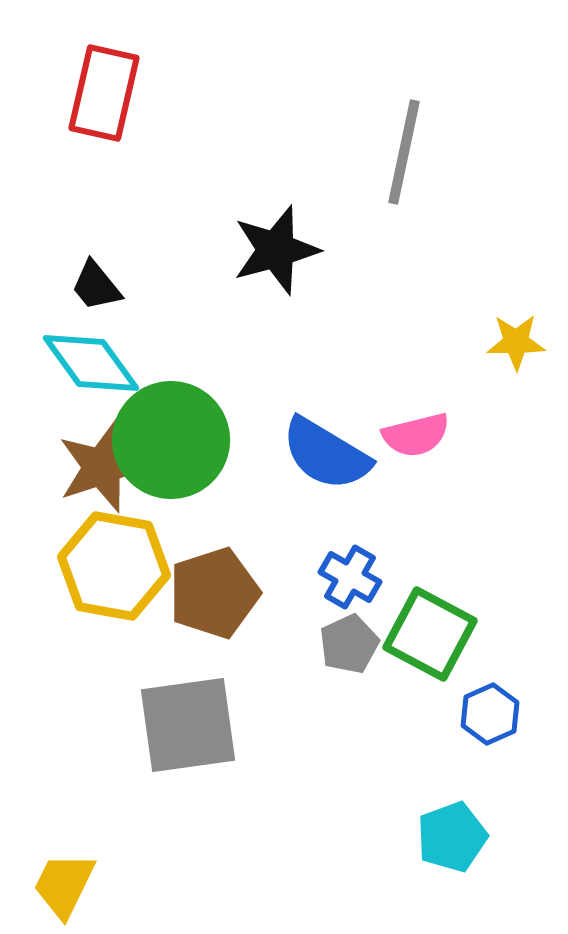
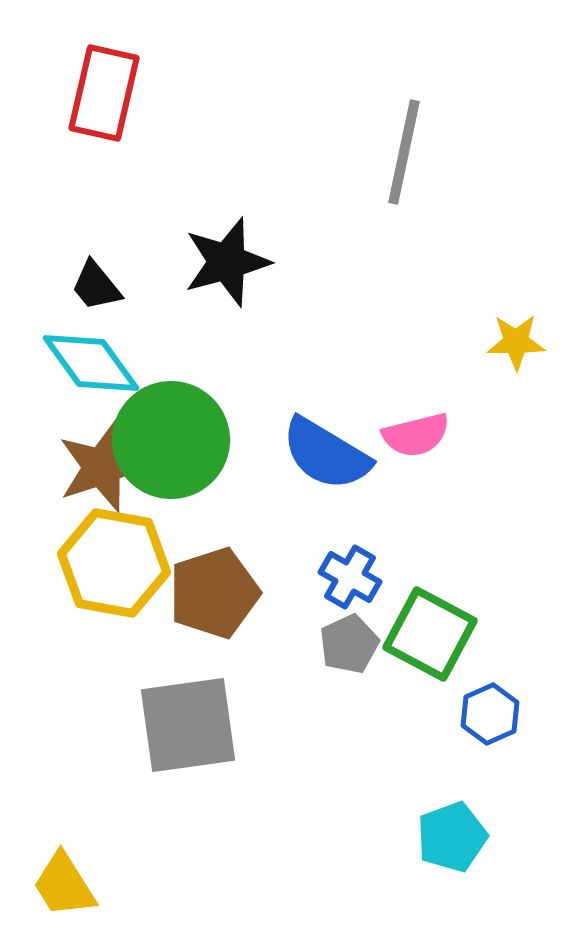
black star: moved 49 px left, 12 px down
yellow hexagon: moved 3 px up
yellow trapezoid: rotated 58 degrees counterclockwise
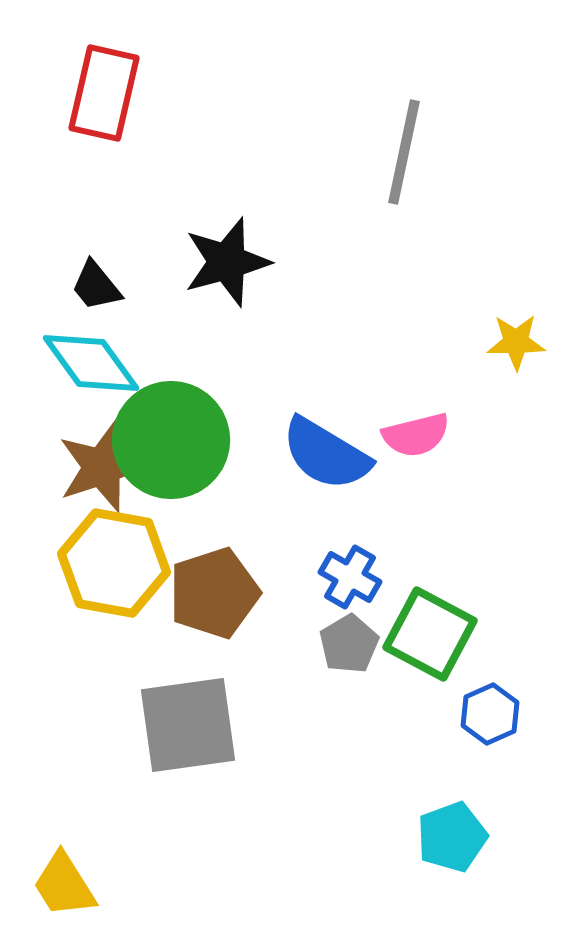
gray pentagon: rotated 6 degrees counterclockwise
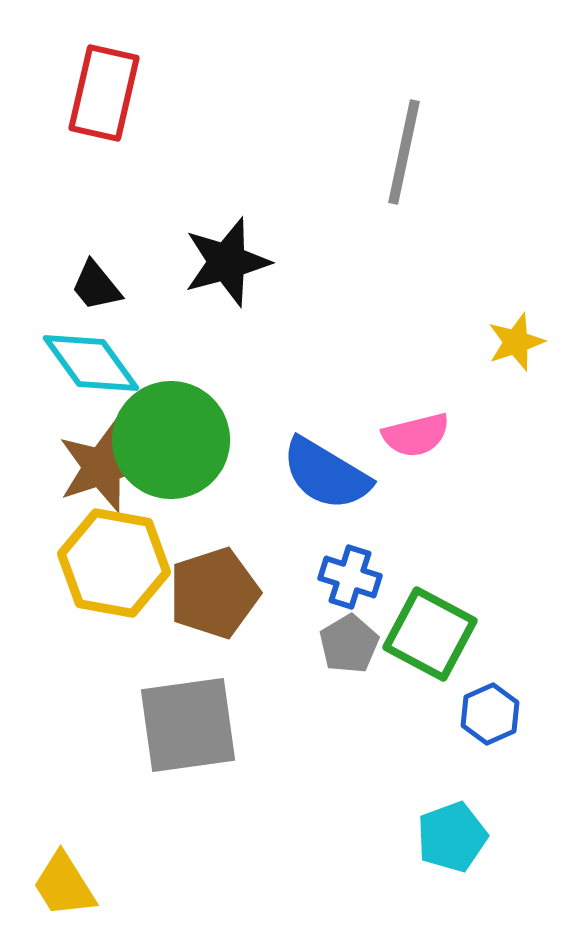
yellow star: rotated 18 degrees counterclockwise
blue semicircle: moved 20 px down
blue cross: rotated 12 degrees counterclockwise
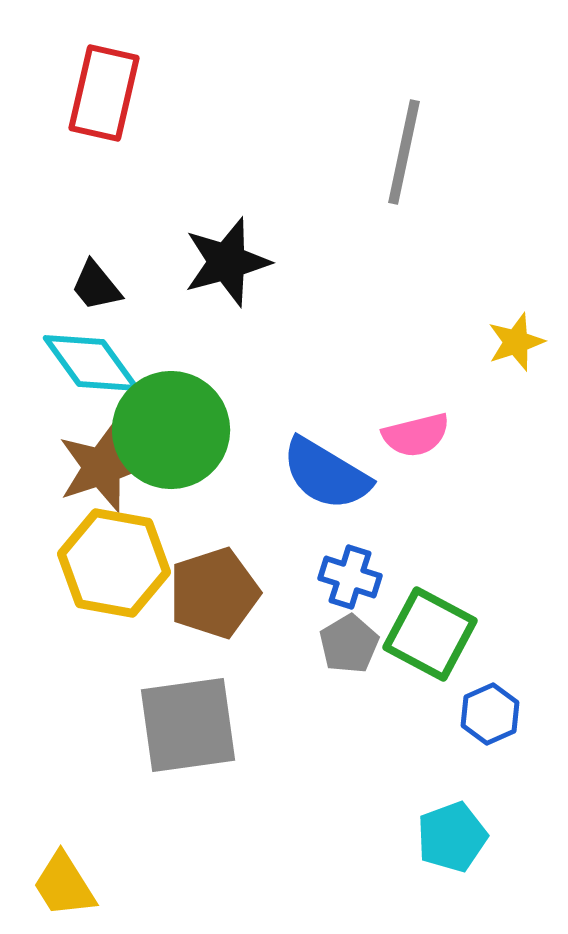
green circle: moved 10 px up
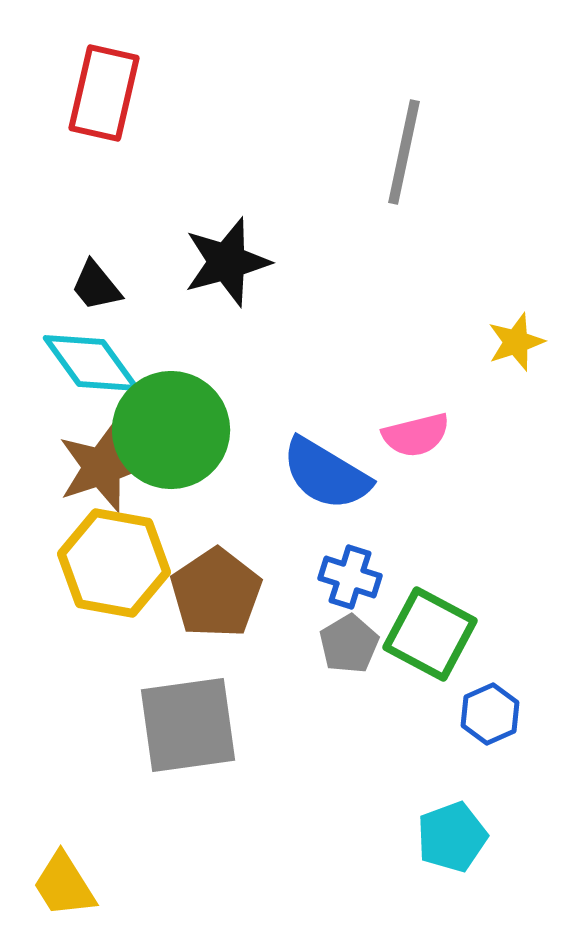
brown pentagon: moved 2 px right; rotated 16 degrees counterclockwise
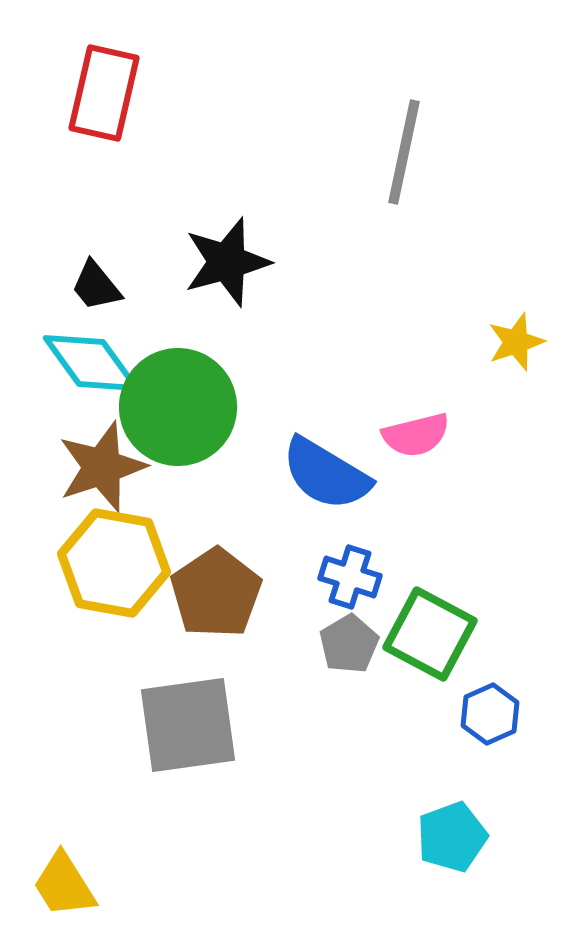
green circle: moved 7 px right, 23 px up
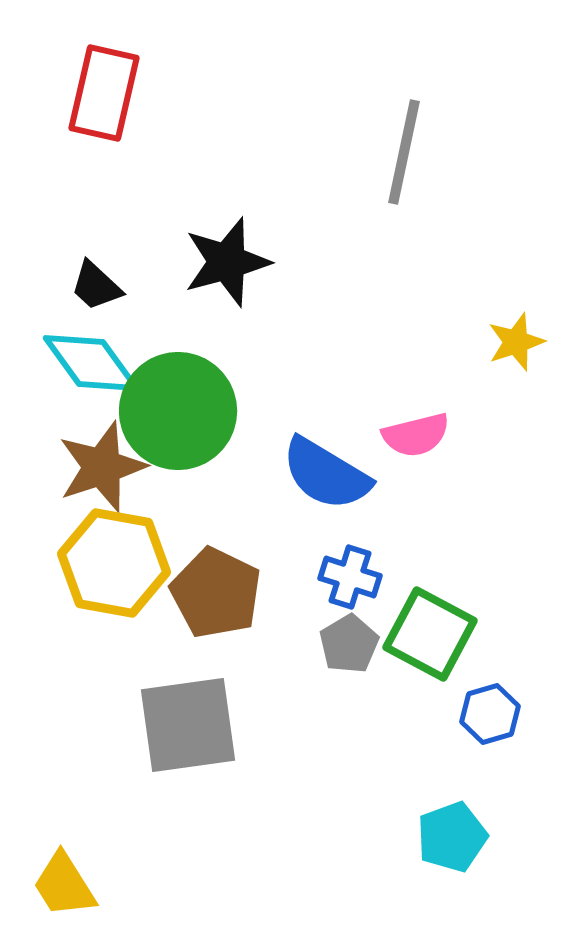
black trapezoid: rotated 8 degrees counterclockwise
green circle: moved 4 px down
brown pentagon: rotated 12 degrees counterclockwise
blue hexagon: rotated 8 degrees clockwise
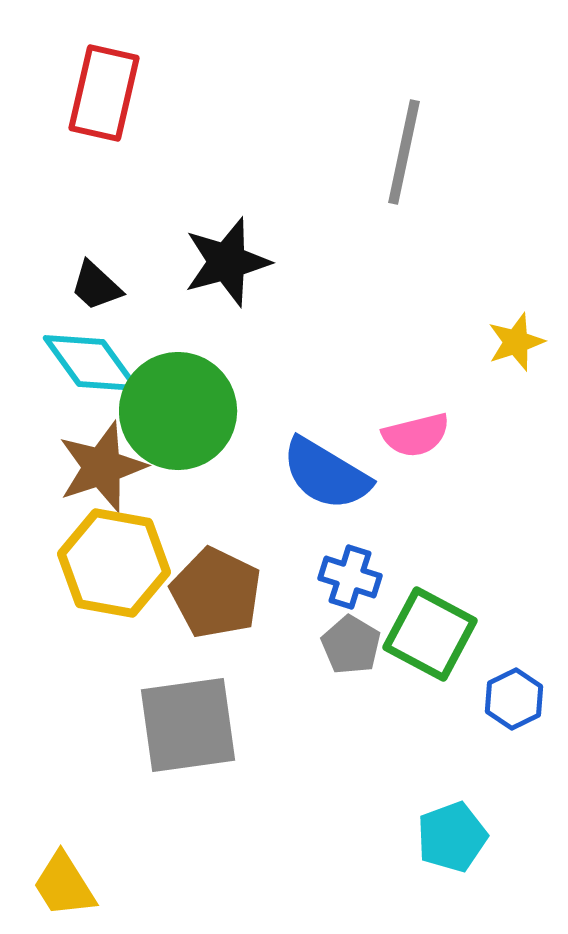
gray pentagon: moved 2 px right, 1 px down; rotated 10 degrees counterclockwise
blue hexagon: moved 24 px right, 15 px up; rotated 10 degrees counterclockwise
